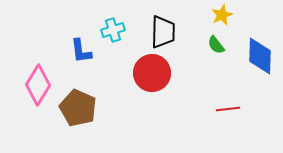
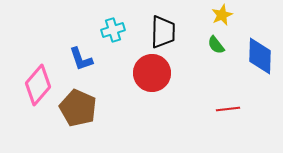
blue L-shape: moved 8 px down; rotated 12 degrees counterclockwise
pink diamond: rotated 9 degrees clockwise
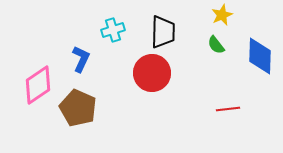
blue L-shape: rotated 136 degrees counterclockwise
pink diamond: rotated 15 degrees clockwise
